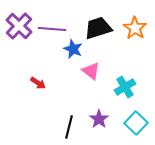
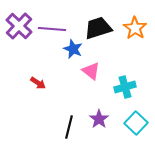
cyan cross: rotated 15 degrees clockwise
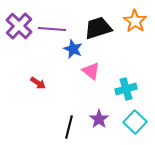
orange star: moved 7 px up
cyan cross: moved 1 px right, 2 px down
cyan square: moved 1 px left, 1 px up
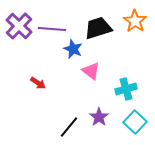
purple star: moved 2 px up
black line: rotated 25 degrees clockwise
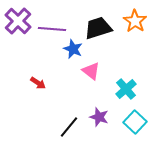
purple cross: moved 1 px left, 5 px up
cyan cross: rotated 25 degrees counterclockwise
purple star: rotated 18 degrees counterclockwise
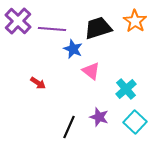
black line: rotated 15 degrees counterclockwise
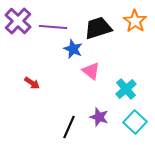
purple line: moved 1 px right, 2 px up
red arrow: moved 6 px left
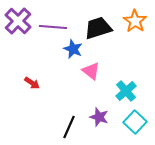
cyan cross: moved 2 px down
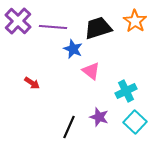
cyan cross: rotated 15 degrees clockwise
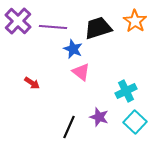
pink triangle: moved 10 px left, 1 px down
